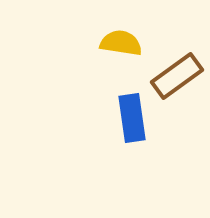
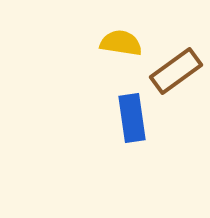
brown rectangle: moved 1 px left, 5 px up
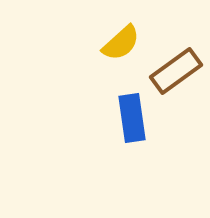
yellow semicircle: rotated 129 degrees clockwise
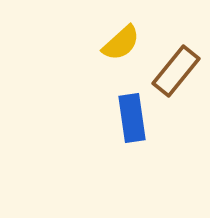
brown rectangle: rotated 15 degrees counterclockwise
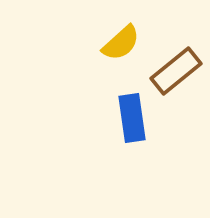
brown rectangle: rotated 12 degrees clockwise
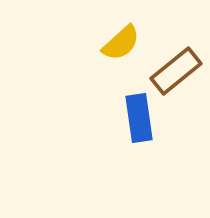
blue rectangle: moved 7 px right
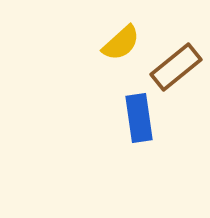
brown rectangle: moved 4 px up
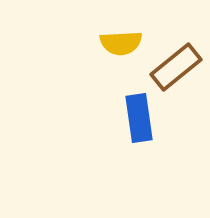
yellow semicircle: rotated 39 degrees clockwise
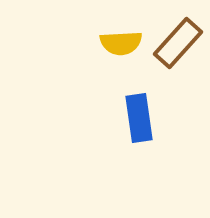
brown rectangle: moved 2 px right, 24 px up; rotated 9 degrees counterclockwise
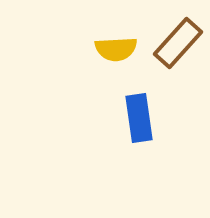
yellow semicircle: moved 5 px left, 6 px down
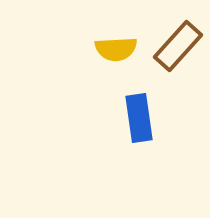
brown rectangle: moved 3 px down
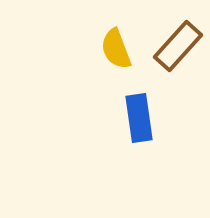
yellow semicircle: rotated 72 degrees clockwise
